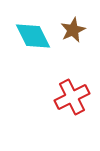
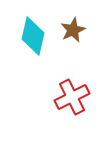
cyan diamond: rotated 39 degrees clockwise
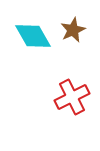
cyan diamond: rotated 42 degrees counterclockwise
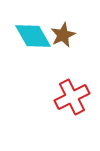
brown star: moved 10 px left, 5 px down
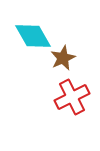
brown star: moved 23 px down
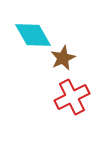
cyan diamond: moved 1 px up
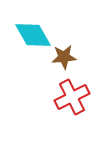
brown star: moved 1 px right, 1 px up; rotated 20 degrees clockwise
